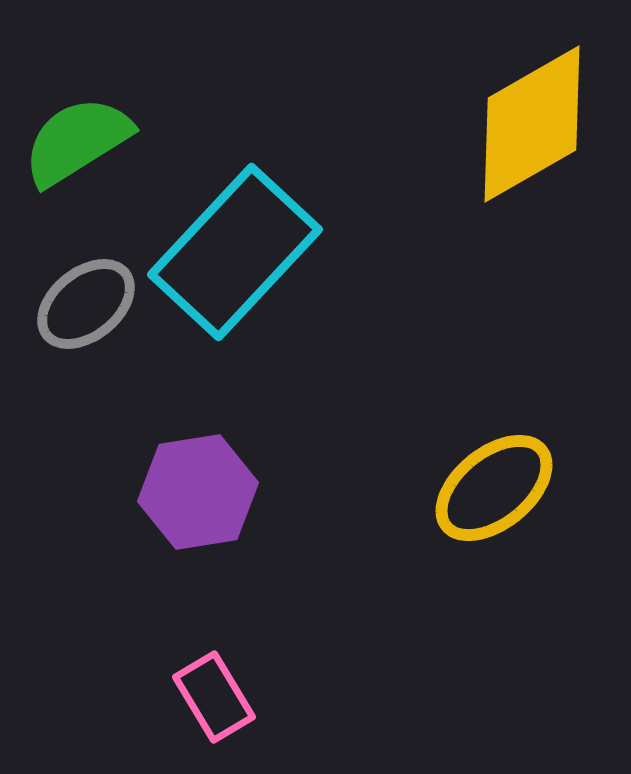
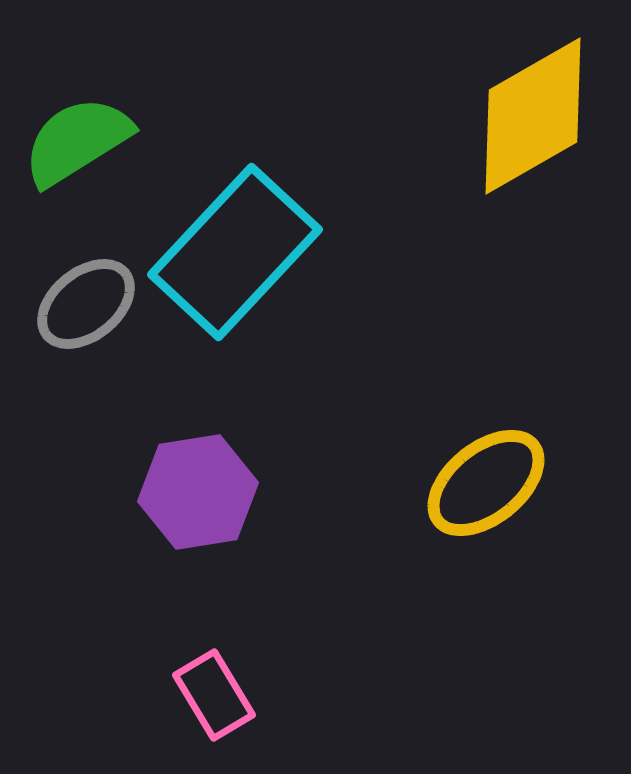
yellow diamond: moved 1 px right, 8 px up
yellow ellipse: moved 8 px left, 5 px up
pink rectangle: moved 2 px up
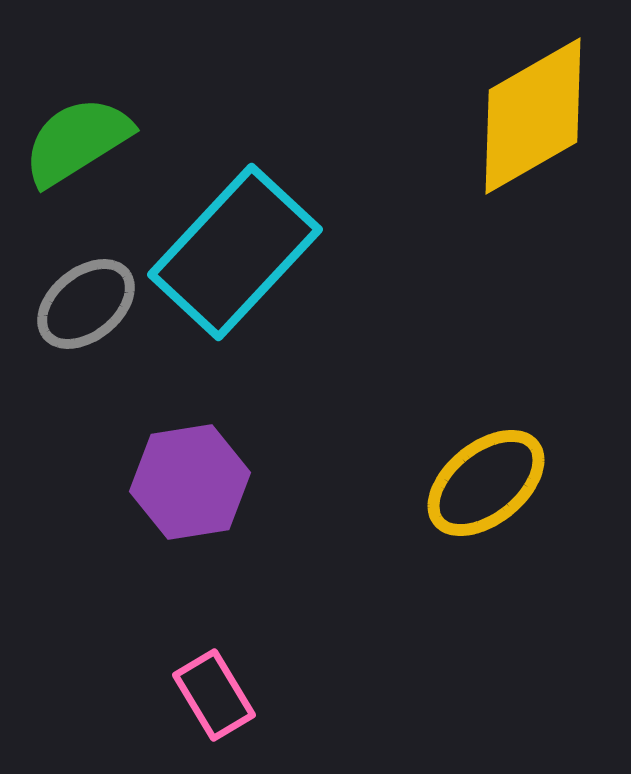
purple hexagon: moved 8 px left, 10 px up
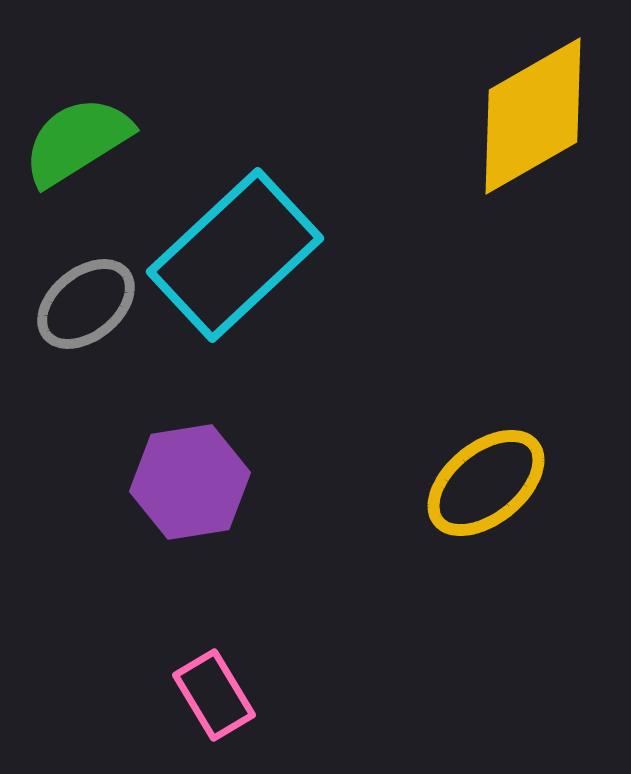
cyan rectangle: moved 3 px down; rotated 4 degrees clockwise
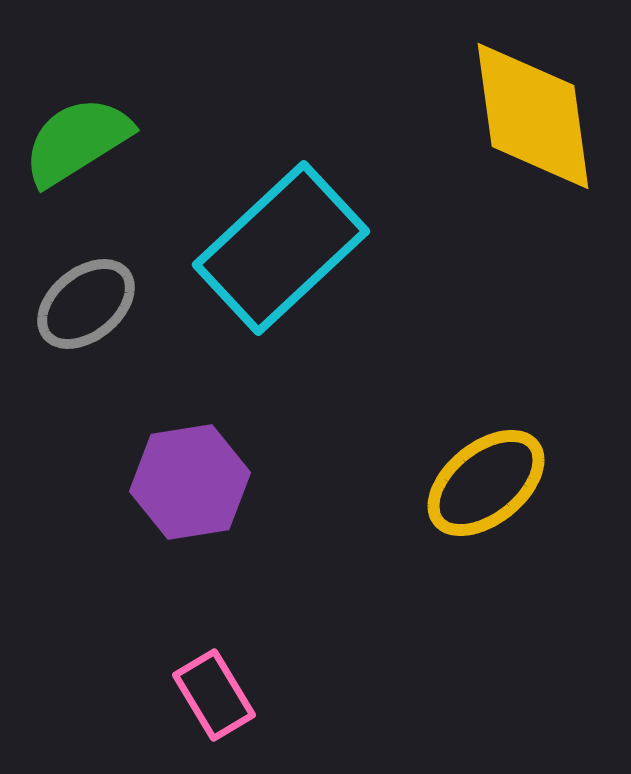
yellow diamond: rotated 68 degrees counterclockwise
cyan rectangle: moved 46 px right, 7 px up
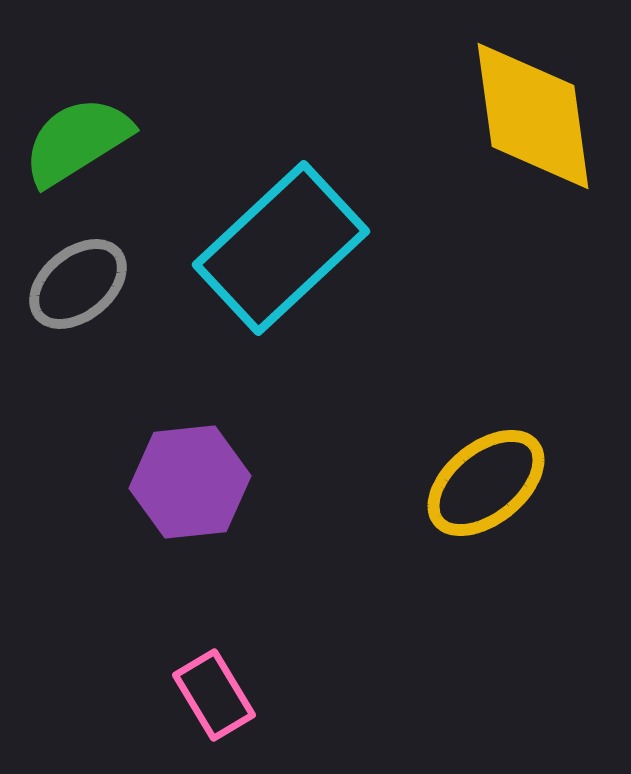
gray ellipse: moved 8 px left, 20 px up
purple hexagon: rotated 3 degrees clockwise
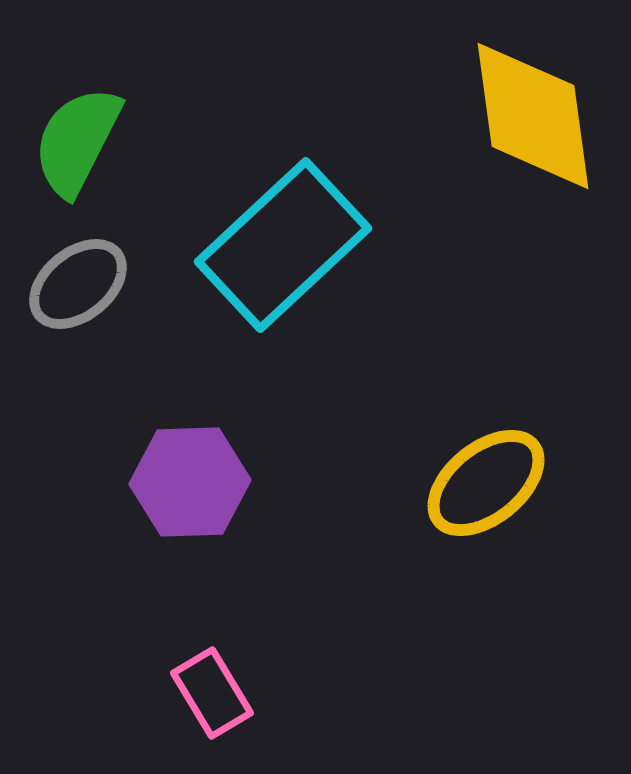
green semicircle: rotated 31 degrees counterclockwise
cyan rectangle: moved 2 px right, 3 px up
purple hexagon: rotated 4 degrees clockwise
pink rectangle: moved 2 px left, 2 px up
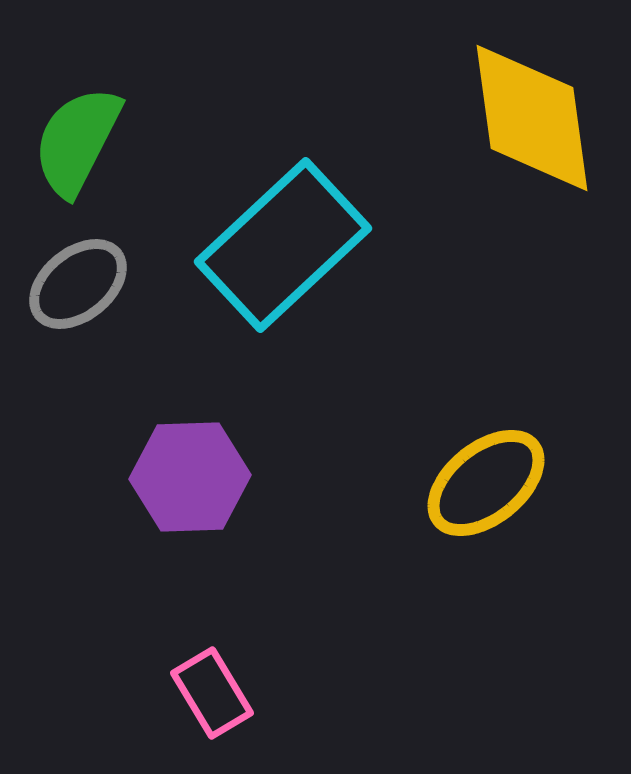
yellow diamond: moved 1 px left, 2 px down
purple hexagon: moved 5 px up
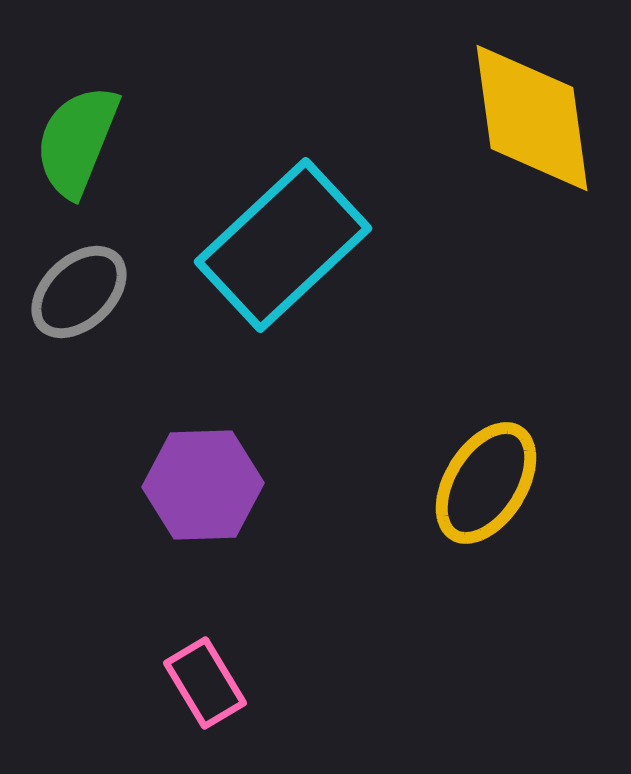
green semicircle: rotated 5 degrees counterclockwise
gray ellipse: moved 1 px right, 8 px down; rotated 4 degrees counterclockwise
purple hexagon: moved 13 px right, 8 px down
yellow ellipse: rotated 19 degrees counterclockwise
pink rectangle: moved 7 px left, 10 px up
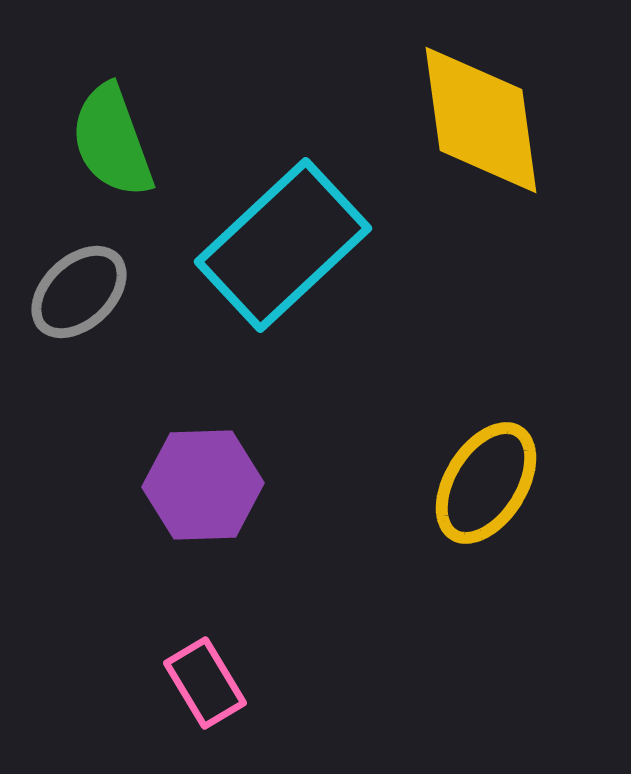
yellow diamond: moved 51 px left, 2 px down
green semicircle: moved 35 px right; rotated 42 degrees counterclockwise
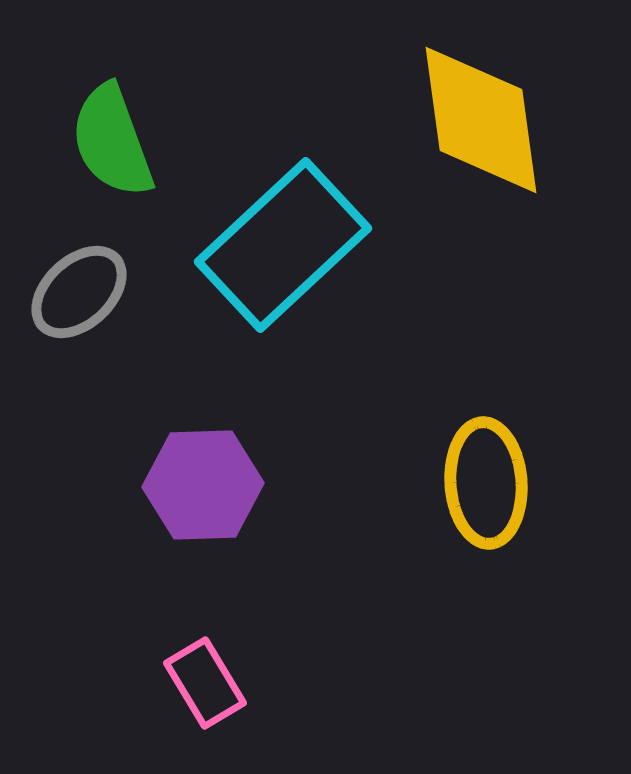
yellow ellipse: rotated 36 degrees counterclockwise
